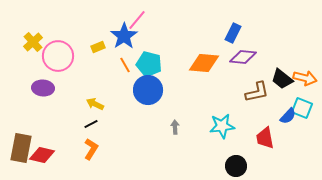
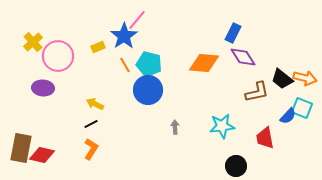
purple diamond: rotated 52 degrees clockwise
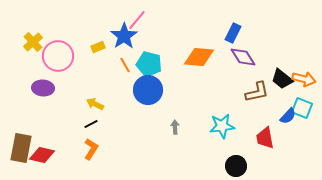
orange diamond: moved 5 px left, 6 px up
orange arrow: moved 1 px left, 1 px down
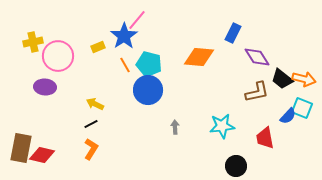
yellow cross: rotated 30 degrees clockwise
purple diamond: moved 14 px right
purple ellipse: moved 2 px right, 1 px up
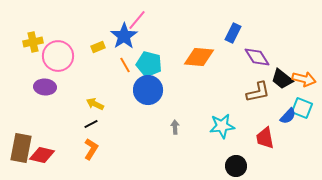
brown L-shape: moved 1 px right
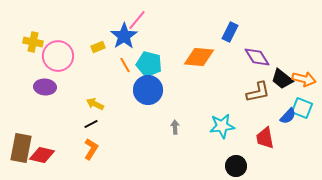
blue rectangle: moved 3 px left, 1 px up
yellow cross: rotated 24 degrees clockwise
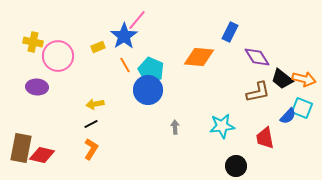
cyan pentagon: moved 2 px right, 6 px down; rotated 10 degrees clockwise
purple ellipse: moved 8 px left
yellow arrow: rotated 36 degrees counterclockwise
